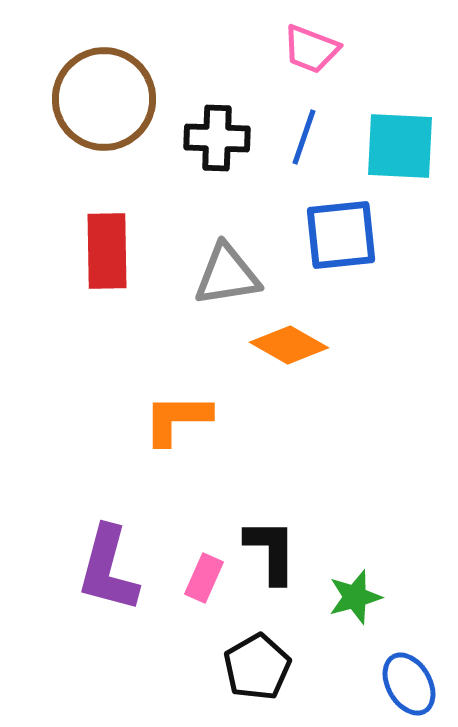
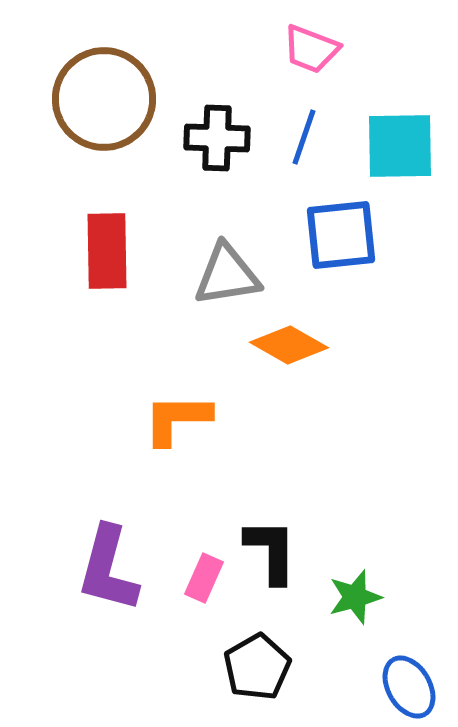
cyan square: rotated 4 degrees counterclockwise
blue ellipse: moved 3 px down
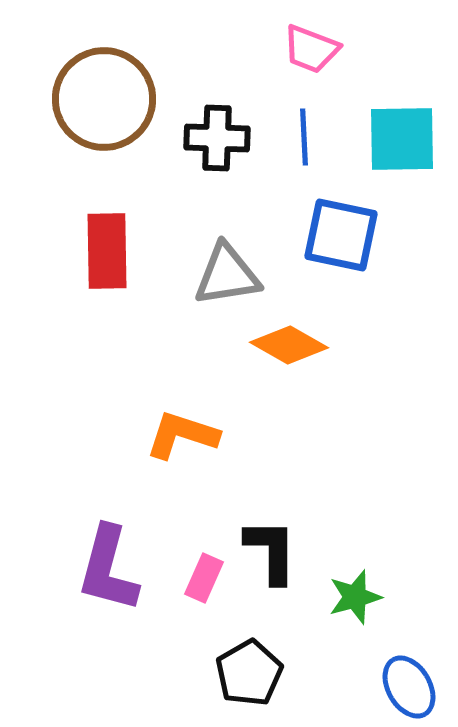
blue line: rotated 22 degrees counterclockwise
cyan square: moved 2 px right, 7 px up
blue square: rotated 18 degrees clockwise
orange L-shape: moved 5 px right, 16 px down; rotated 18 degrees clockwise
black pentagon: moved 8 px left, 6 px down
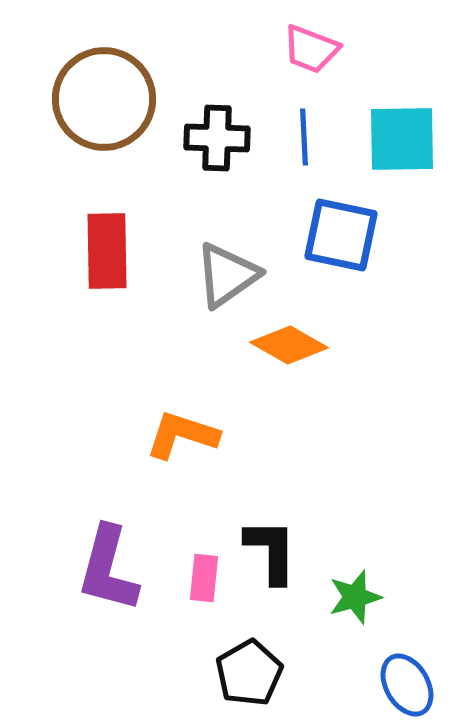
gray triangle: rotated 26 degrees counterclockwise
pink rectangle: rotated 18 degrees counterclockwise
blue ellipse: moved 2 px left, 2 px up
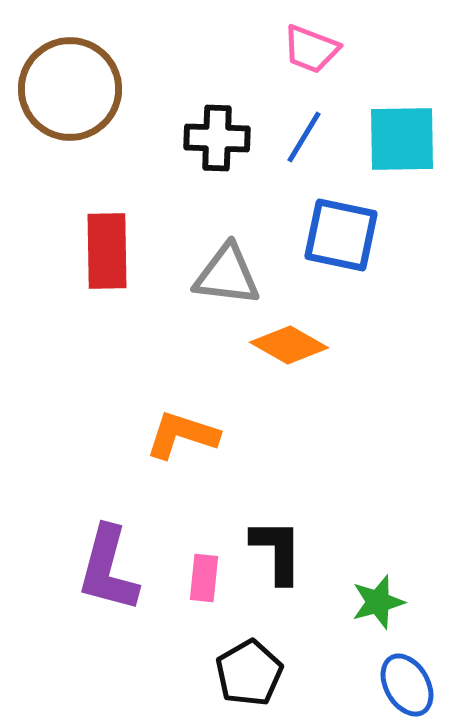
brown circle: moved 34 px left, 10 px up
blue line: rotated 34 degrees clockwise
gray triangle: rotated 42 degrees clockwise
black L-shape: moved 6 px right
green star: moved 23 px right, 5 px down
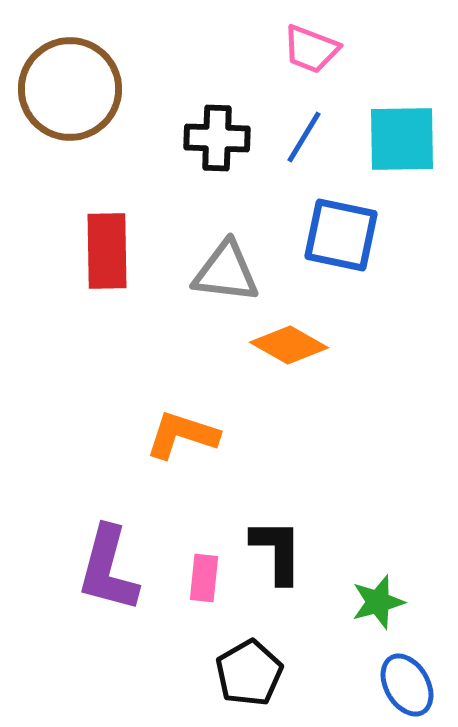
gray triangle: moved 1 px left, 3 px up
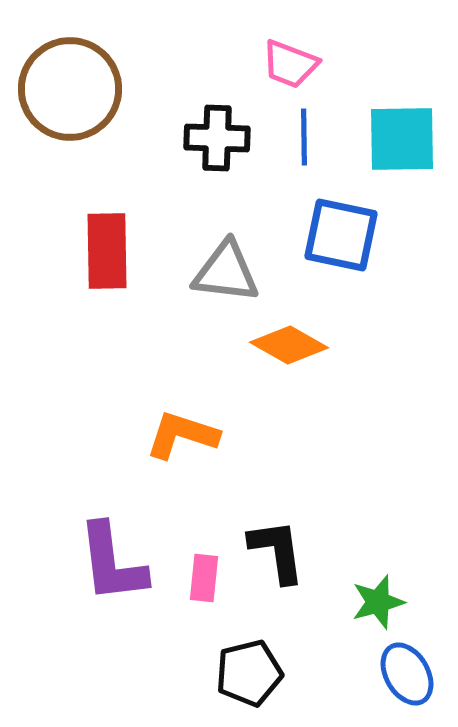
pink trapezoid: moved 21 px left, 15 px down
blue line: rotated 32 degrees counterclockwise
black L-shape: rotated 8 degrees counterclockwise
purple L-shape: moved 4 px right, 6 px up; rotated 22 degrees counterclockwise
black pentagon: rotated 16 degrees clockwise
blue ellipse: moved 11 px up
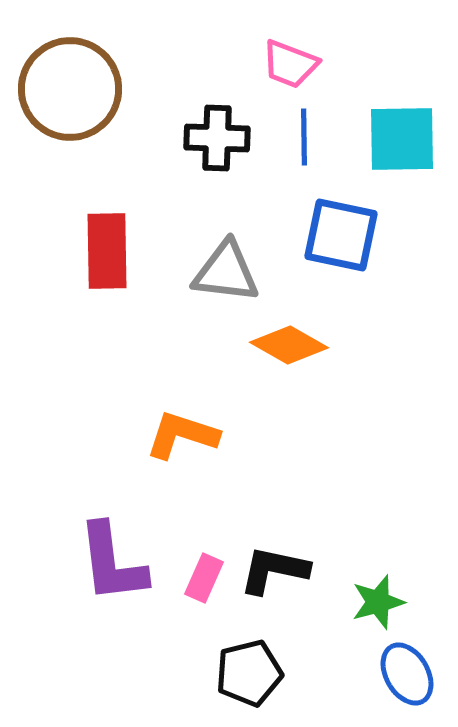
black L-shape: moved 3 px left, 19 px down; rotated 70 degrees counterclockwise
pink rectangle: rotated 18 degrees clockwise
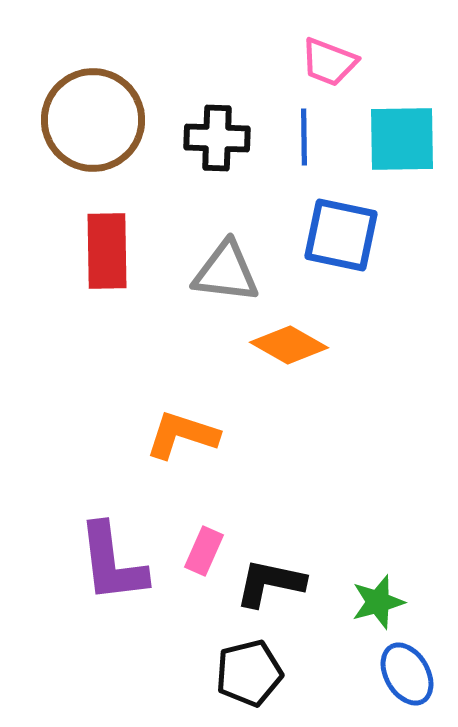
pink trapezoid: moved 39 px right, 2 px up
brown circle: moved 23 px right, 31 px down
black L-shape: moved 4 px left, 13 px down
pink rectangle: moved 27 px up
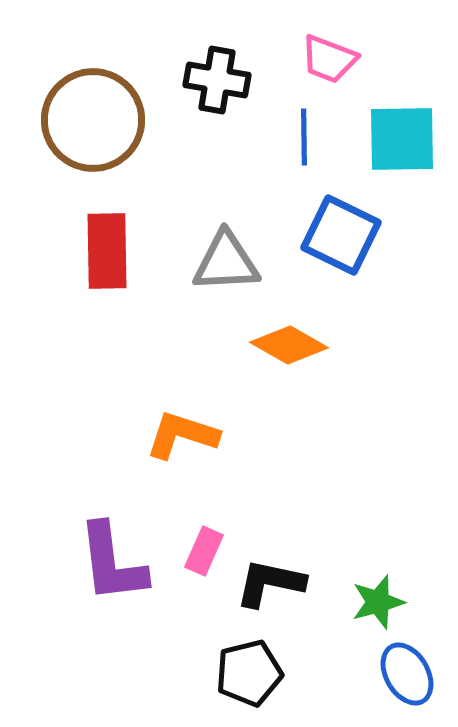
pink trapezoid: moved 3 px up
black cross: moved 58 px up; rotated 8 degrees clockwise
blue square: rotated 14 degrees clockwise
gray triangle: moved 10 px up; rotated 10 degrees counterclockwise
